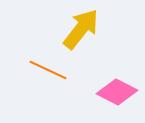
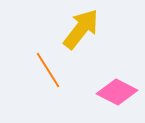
orange line: rotated 33 degrees clockwise
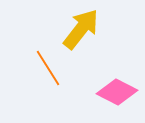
orange line: moved 2 px up
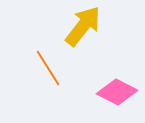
yellow arrow: moved 2 px right, 3 px up
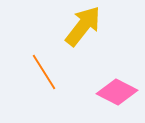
orange line: moved 4 px left, 4 px down
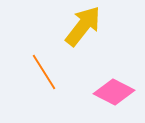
pink diamond: moved 3 px left
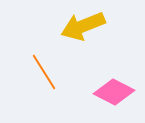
yellow arrow: rotated 150 degrees counterclockwise
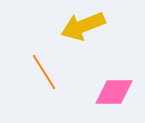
pink diamond: rotated 27 degrees counterclockwise
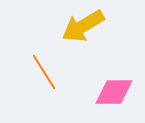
yellow arrow: rotated 9 degrees counterclockwise
